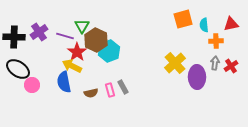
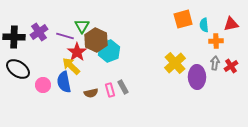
yellow arrow: moved 1 px left; rotated 18 degrees clockwise
pink circle: moved 11 px right
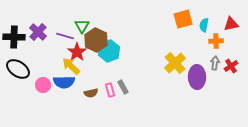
cyan semicircle: rotated 16 degrees clockwise
purple cross: moved 1 px left; rotated 12 degrees counterclockwise
blue semicircle: rotated 80 degrees counterclockwise
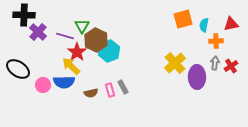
black cross: moved 10 px right, 22 px up
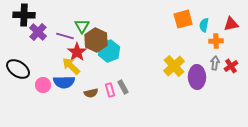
yellow cross: moved 1 px left, 3 px down
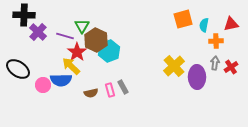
red cross: moved 1 px down
blue semicircle: moved 3 px left, 2 px up
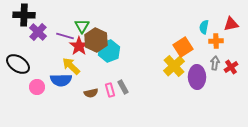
orange square: moved 28 px down; rotated 18 degrees counterclockwise
cyan semicircle: moved 2 px down
red star: moved 2 px right, 6 px up
black ellipse: moved 5 px up
pink circle: moved 6 px left, 2 px down
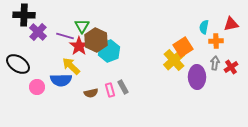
yellow cross: moved 6 px up
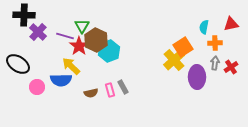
orange cross: moved 1 px left, 2 px down
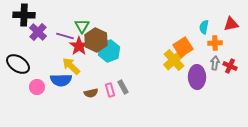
red cross: moved 1 px left, 1 px up; rotated 32 degrees counterclockwise
